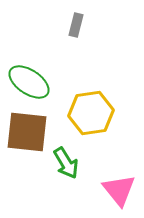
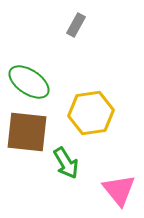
gray rectangle: rotated 15 degrees clockwise
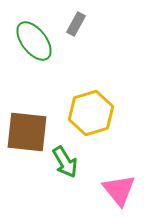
gray rectangle: moved 1 px up
green ellipse: moved 5 px right, 41 px up; rotated 18 degrees clockwise
yellow hexagon: rotated 9 degrees counterclockwise
green arrow: moved 1 px left, 1 px up
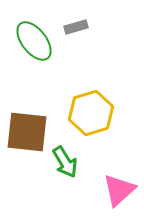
gray rectangle: moved 3 px down; rotated 45 degrees clockwise
pink triangle: rotated 27 degrees clockwise
